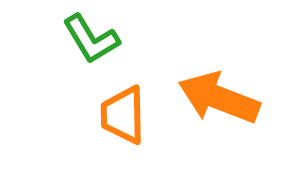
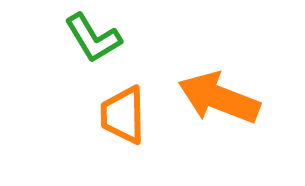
green L-shape: moved 2 px right, 1 px up
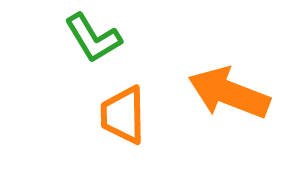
orange arrow: moved 10 px right, 5 px up
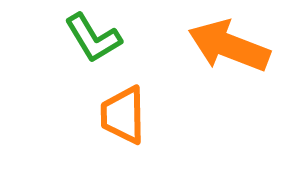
orange arrow: moved 47 px up
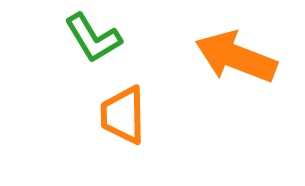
orange arrow: moved 7 px right, 11 px down
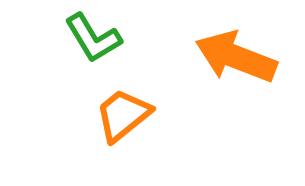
orange trapezoid: rotated 52 degrees clockwise
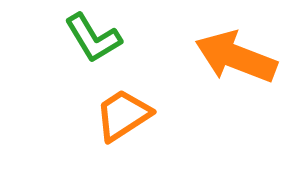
orange trapezoid: rotated 6 degrees clockwise
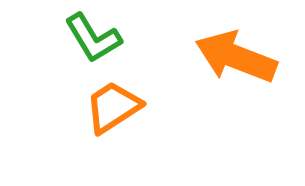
orange trapezoid: moved 10 px left, 8 px up
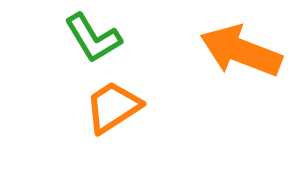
orange arrow: moved 5 px right, 6 px up
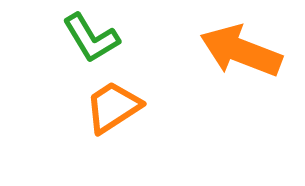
green L-shape: moved 2 px left
